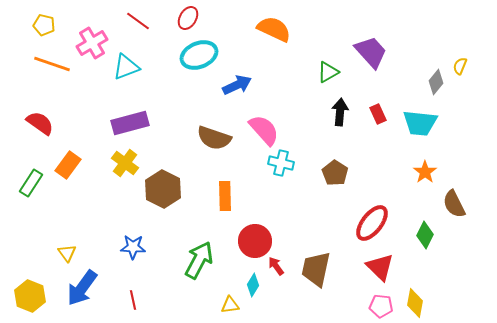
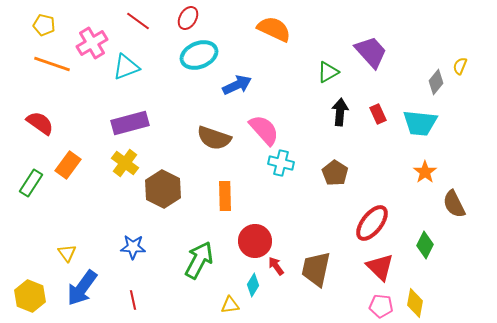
green diamond at (425, 235): moved 10 px down
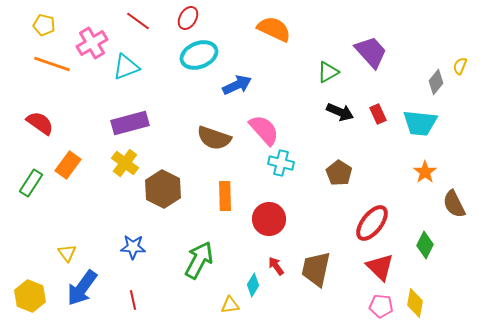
black arrow at (340, 112): rotated 108 degrees clockwise
brown pentagon at (335, 173): moved 4 px right
red circle at (255, 241): moved 14 px right, 22 px up
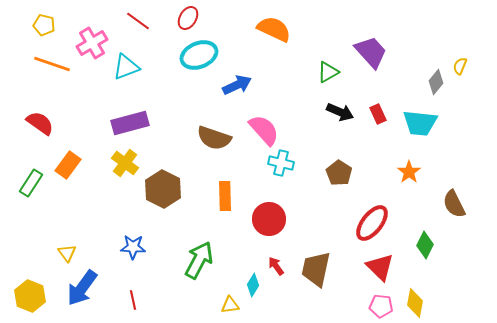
orange star at (425, 172): moved 16 px left
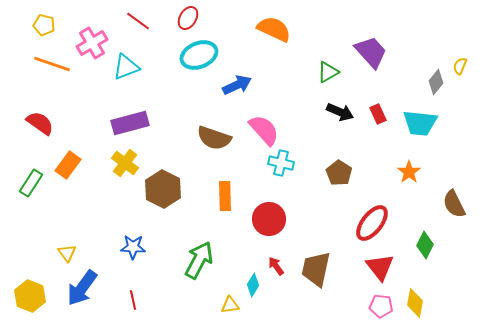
red triangle at (380, 267): rotated 8 degrees clockwise
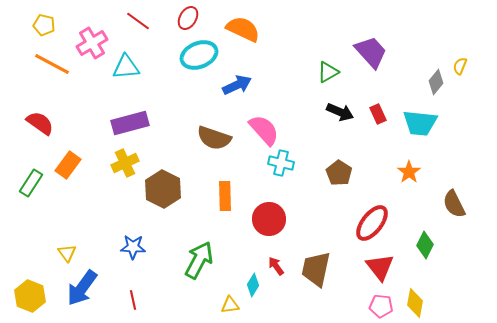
orange semicircle at (274, 29): moved 31 px left
orange line at (52, 64): rotated 9 degrees clockwise
cyan triangle at (126, 67): rotated 16 degrees clockwise
yellow cross at (125, 163): rotated 28 degrees clockwise
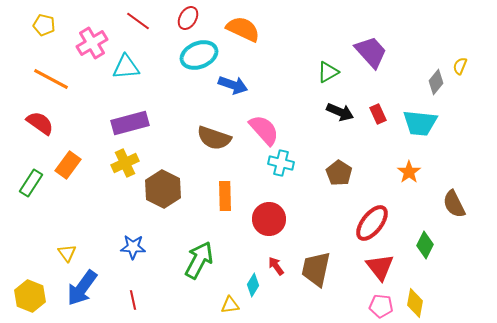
orange line at (52, 64): moved 1 px left, 15 px down
blue arrow at (237, 85): moved 4 px left; rotated 44 degrees clockwise
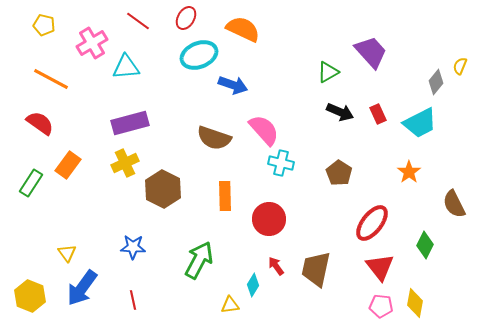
red ellipse at (188, 18): moved 2 px left
cyan trapezoid at (420, 123): rotated 33 degrees counterclockwise
